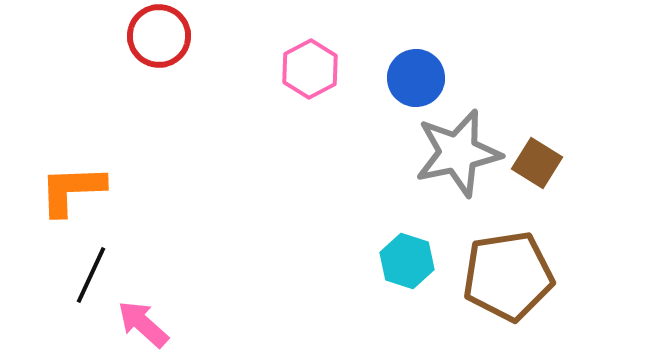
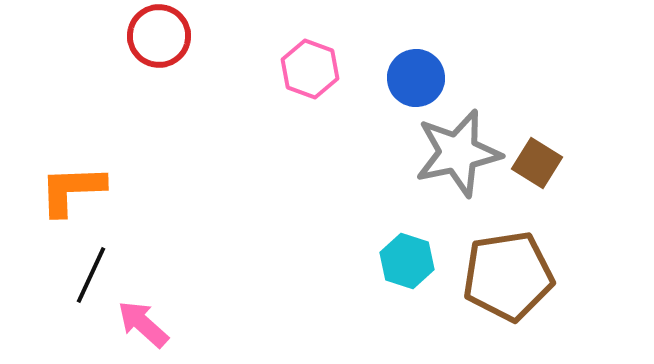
pink hexagon: rotated 12 degrees counterclockwise
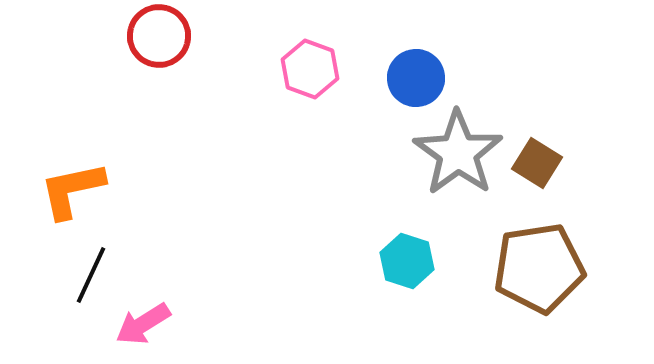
gray star: rotated 24 degrees counterclockwise
orange L-shape: rotated 10 degrees counterclockwise
brown pentagon: moved 31 px right, 8 px up
pink arrow: rotated 74 degrees counterclockwise
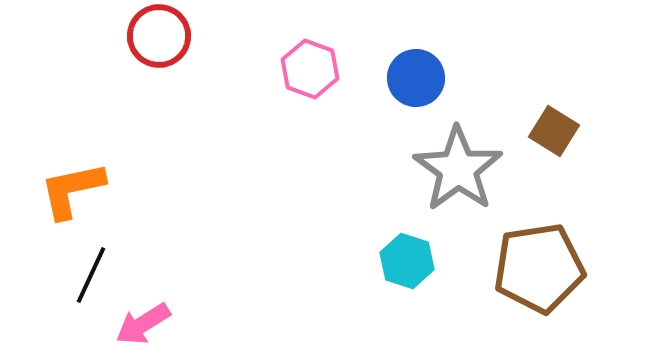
gray star: moved 16 px down
brown square: moved 17 px right, 32 px up
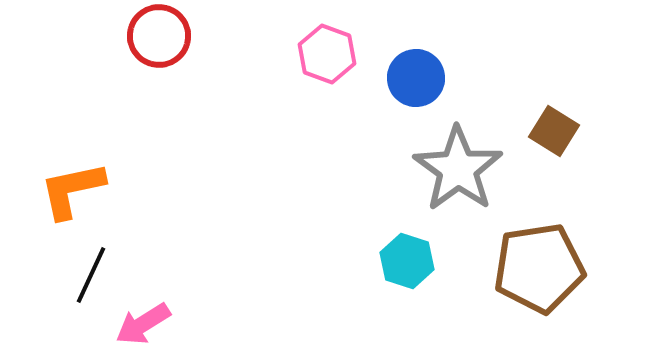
pink hexagon: moved 17 px right, 15 px up
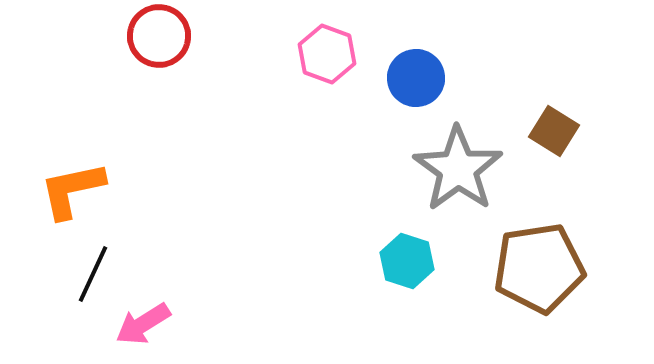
black line: moved 2 px right, 1 px up
